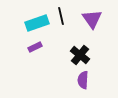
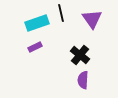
black line: moved 3 px up
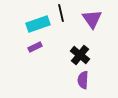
cyan rectangle: moved 1 px right, 1 px down
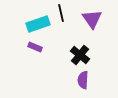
purple rectangle: rotated 48 degrees clockwise
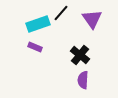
black line: rotated 54 degrees clockwise
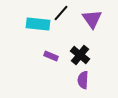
cyan rectangle: rotated 25 degrees clockwise
purple rectangle: moved 16 px right, 9 px down
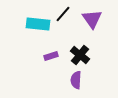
black line: moved 2 px right, 1 px down
purple rectangle: rotated 40 degrees counterclockwise
purple semicircle: moved 7 px left
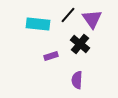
black line: moved 5 px right, 1 px down
black cross: moved 11 px up
purple semicircle: moved 1 px right
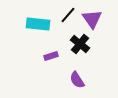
purple semicircle: rotated 36 degrees counterclockwise
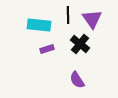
black line: rotated 42 degrees counterclockwise
cyan rectangle: moved 1 px right, 1 px down
purple rectangle: moved 4 px left, 7 px up
